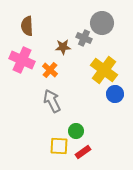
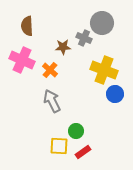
yellow cross: rotated 16 degrees counterclockwise
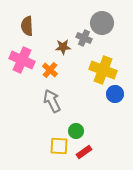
yellow cross: moved 1 px left
red rectangle: moved 1 px right
